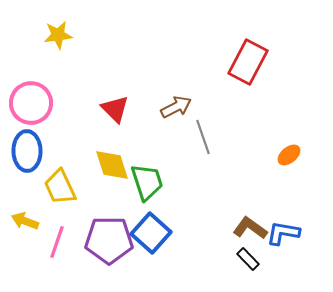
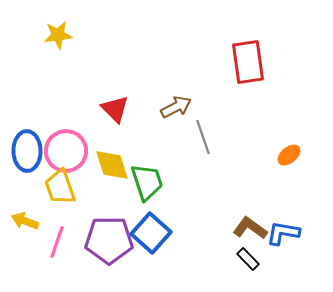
red rectangle: rotated 36 degrees counterclockwise
pink circle: moved 35 px right, 48 px down
yellow trapezoid: rotated 6 degrees clockwise
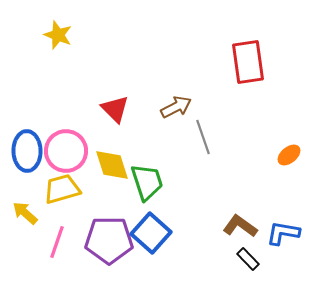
yellow star: rotated 28 degrees clockwise
yellow trapezoid: moved 2 px right, 2 px down; rotated 93 degrees clockwise
yellow arrow: moved 8 px up; rotated 20 degrees clockwise
brown L-shape: moved 10 px left, 2 px up
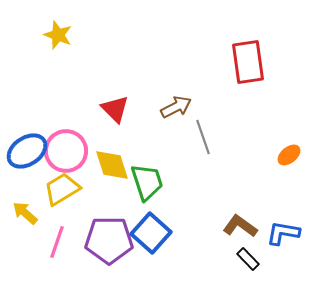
blue ellipse: rotated 57 degrees clockwise
yellow trapezoid: rotated 15 degrees counterclockwise
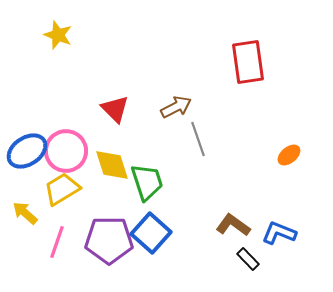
gray line: moved 5 px left, 2 px down
brown L-shape: moved 7 px left, 1 px up
blue L-shape: moved 4 px left; rotated 12 degrees clockwise
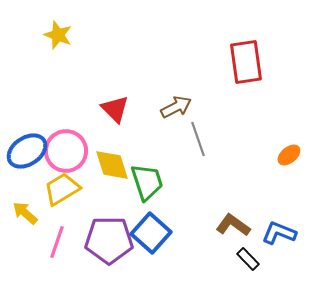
red rectangle: moved 2 px left
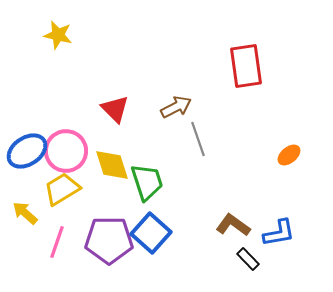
yellow star: rotated 8 degrees counterclockwise
red rectangle: moved 4 px down
blue L-shape: rotated 148 degrees clockwise
